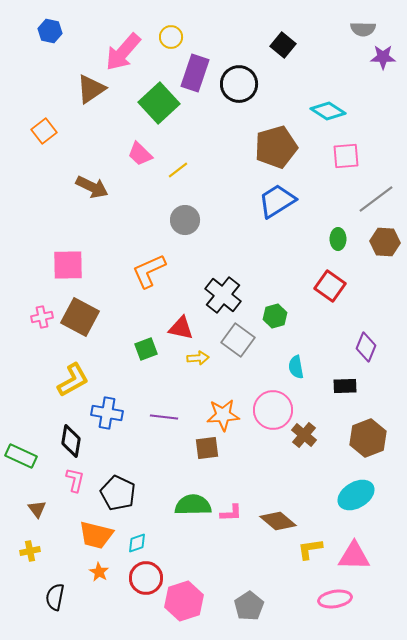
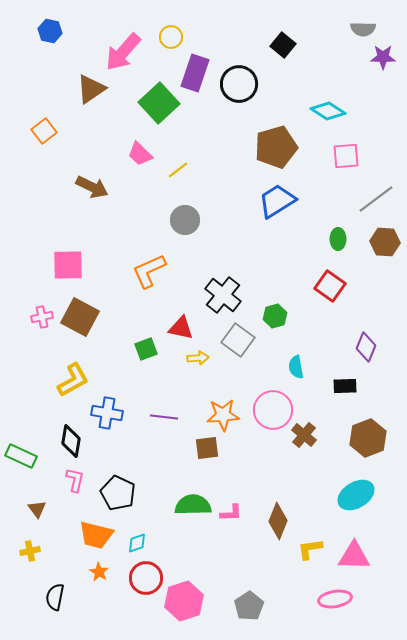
brown diamond at (278, 521): rotated 72 degrees clockwise
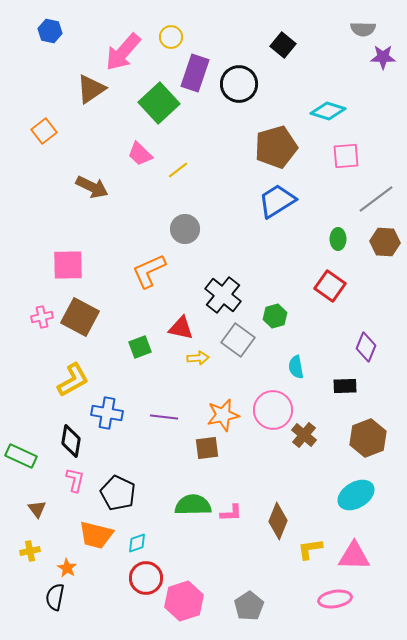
cyan diamond at (328, 111): rotated 16 degrees counterclockwise
gray circle at (185, 220): moved 9 px down
green square at (146, 349): moved 6 px left, 2 px up
orange star at (223, 415): rotated 8 degrees counterclockwise
orange star at (99, 572): moved 32 px left, 4 px up
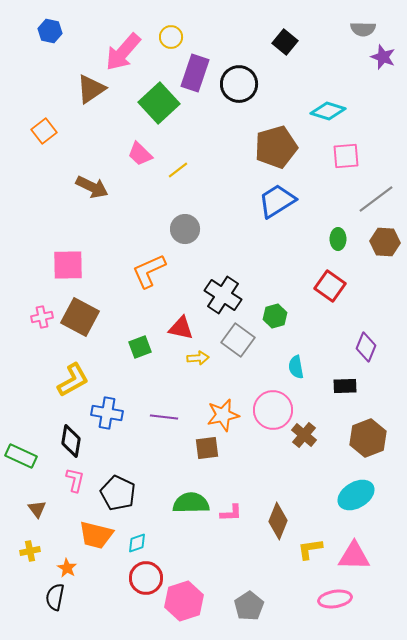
black square at (283, 45): moved 2 px right, 3 px up
purple star at (383, 57): rotated 20 degrees clockwise
black cross at (223, 295): rotated 6 degrees counterclockwise
green semicircle at (193, 505): moved 2 px left, 2 px up
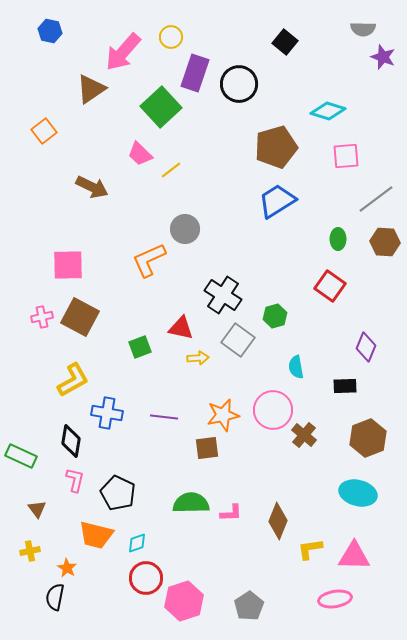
green square at (159, 103): moved 2 px right, 4 px down
yellow line at (178, 170): moved 7 px left
orange L-shape at (149, 271): moved 11 px up
cyan ellipse at (356, 495): moved 2 px right, 2 px up; rotated 45 degrees clockwise
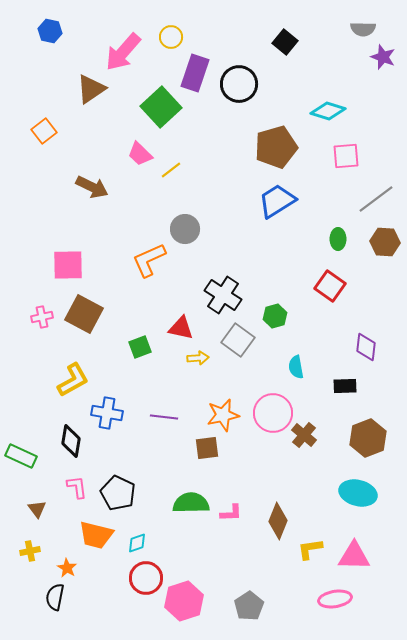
brown square at (80, 317): moved 4 px right, 3 px up
purple diamond at (366, 347): rotated 16 degrees counterclockwise
pink circle at (273, 410): moved 3 px down
pink L-shape at (75, 480): moved 2 px right, 7 px down; rotated 20 degrees counterclockwise
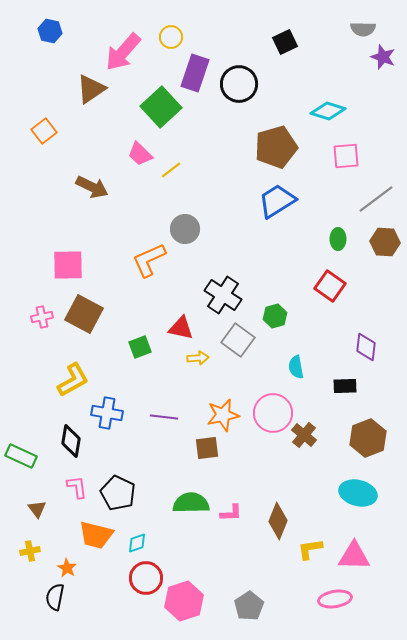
black square at (285, 42): rotated 25 degrees clockwise
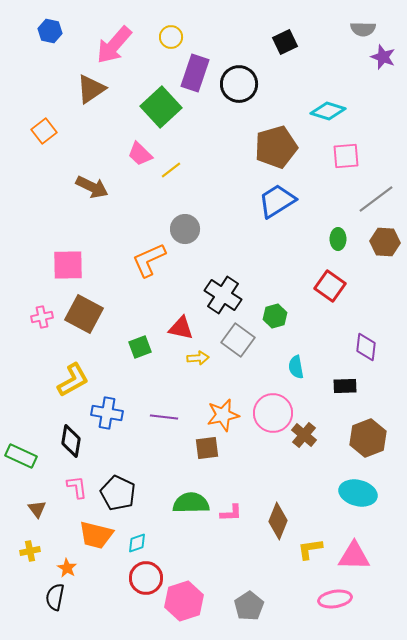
pink arrow at (123, 52): moved 9 px left, 7 px up
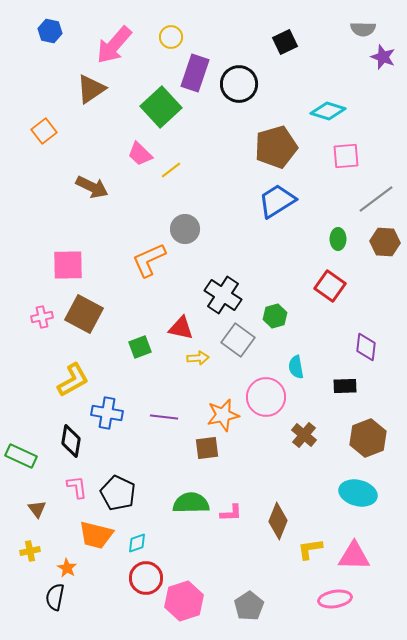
pink circle at (273, 413): moved 7 px left, 16 px up
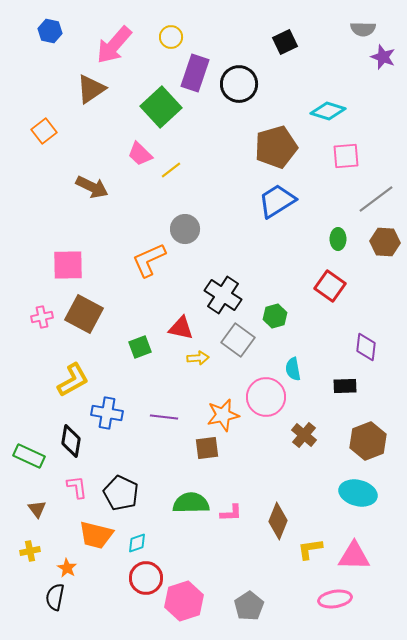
cyan semicircle at (296, 367): moved 3 px left, 2 px down
brown hexagon at (368, 438): moved 3 px down
green rectangle at (21, 456): moved 8 px right
black pentagon at (118, 493): moved 3 px right
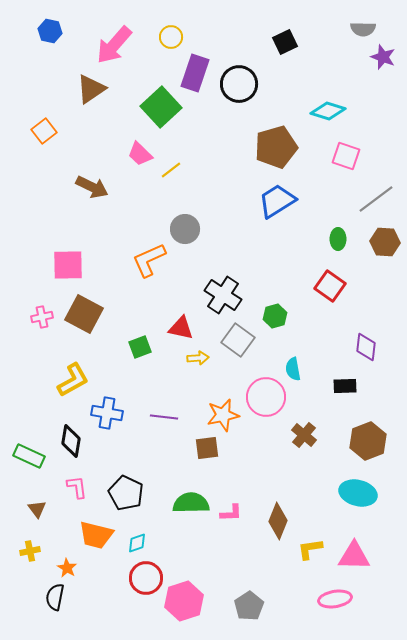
pink square at (346, 156): rotated 24 degrees clockwise
black pentagon at (121, 493): moved 5 px right
